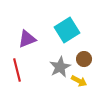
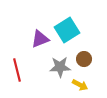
purple triangle: moved 13 px right
gray star: rotated 25 degrees clockwise
yellow arrow: moved 1 px right, 4 px down
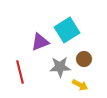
purple triangle: moved 3 px down
red line: moved 3 px right, 2 px down
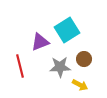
red line: moved 6 px up
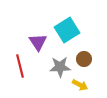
purple triangle: moved 2 px left; rotated 42 degrees counterclockwise
